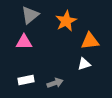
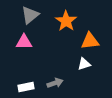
orange star: rotated 10 degrees counterclockwise
white rectangle: moved 7 px down
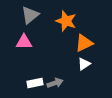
orange star: rotated 15 degrees counterclockwise
orange triangle: moved 6 px left, 2 px down; rotated 18 degrees counterclockwise
white triangle: rotated 16 degrees counterclockwise
white rectangle: moved 9 px right, 4 px up
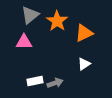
orange star: moved 9 px left; rotated 15 degrees clockwise
orange triangle: moved 10 px up
white rectangle: moved 2 px up
